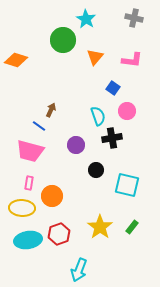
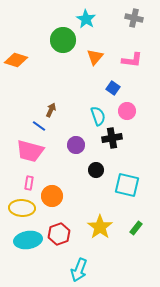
green rectangle: moved 4 px right, 1 px down
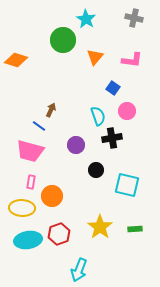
pink rectangle: moved 2 px right, 1 px up
green rectangle: moved 1 px left, 1 px down; rotated 48 degrees clockwise
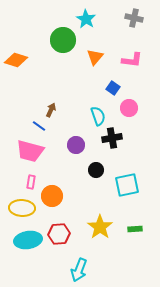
pink circle: moved 2 px right, 3 px up
cyan square: rotated 25 degrees counterclockwise
red hexagon: rotated 15 degrees clockwise
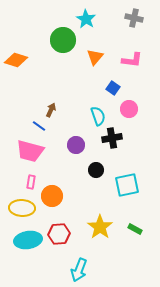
pink circle: moved 1 px down
green rectangle: rotated 32 degrees clockwise
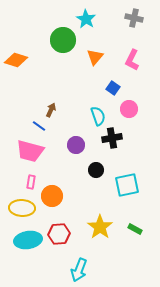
pink L-shape: rotated 110 degrees clockwise
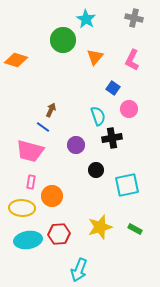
blue line: moved 4 px right, 1 px down
yellow star: rotated 20 degrees clockwise
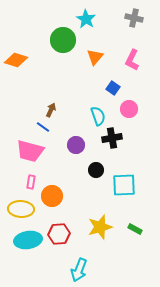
cyan square: moved 3 px left; rotated 10 degrees clockwise
yellow ellipse: moved 1 px left, 1 px down
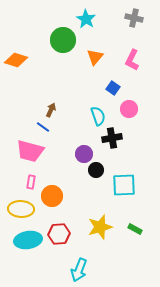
purple circle: moved 8 px right, 9 px down
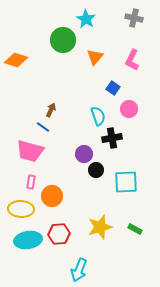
cyan square: moved 2 px right, 3 px up
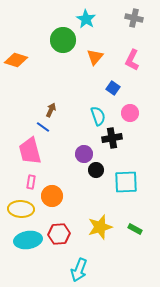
pink circle: moved 1 px right, 4 px down
pink trapezoid: rotated 60 degrees clockwise
